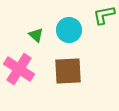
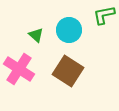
brown square: rotated 36 degrees clockwise
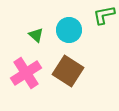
pink cross: moved 7 px right, 4 px down; rotated 24 degrees clockwise
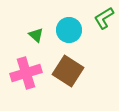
green L-shape: moved 3 px down; rotated 20 degrees counterclockwise
pink cross: rotated 16 degrees clockwise
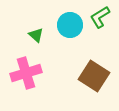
green L-shape: moved 4 px left, 1 px up
cyan circle: moved 1 px right, 5 px up
brown square: moved 26 px right, 5 px down
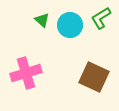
green L-shape: moved 1 px right, 1 px down
green triangle: moved 6 px right, 15 px up
brown square: moved 1 px down; rotated 8 degrees counterclockwise
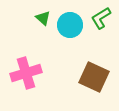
green triangle: moved 1 px right, 2 px up
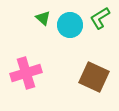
green L-shape: moved 1 px left
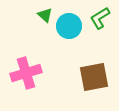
green triangle: moved 2 px right, 3 px up
cyan circle: moved 1 px left, 1 px down
brown square: rotated 36 degrees counterclockwise
